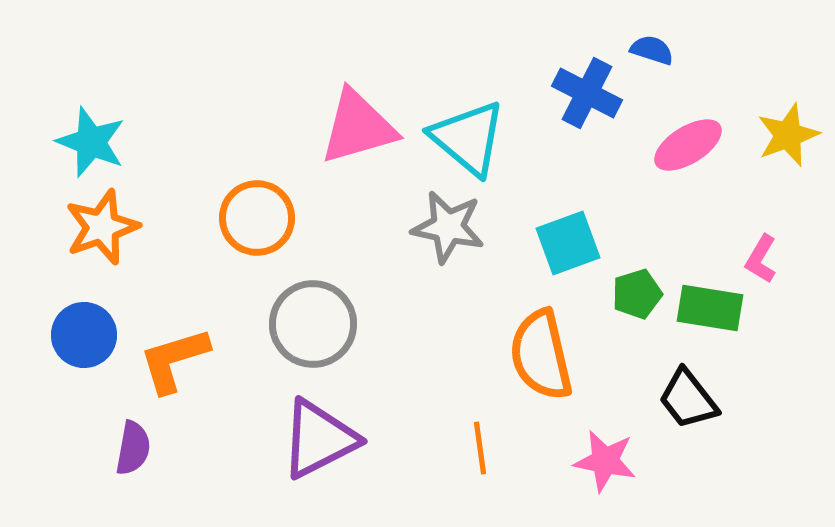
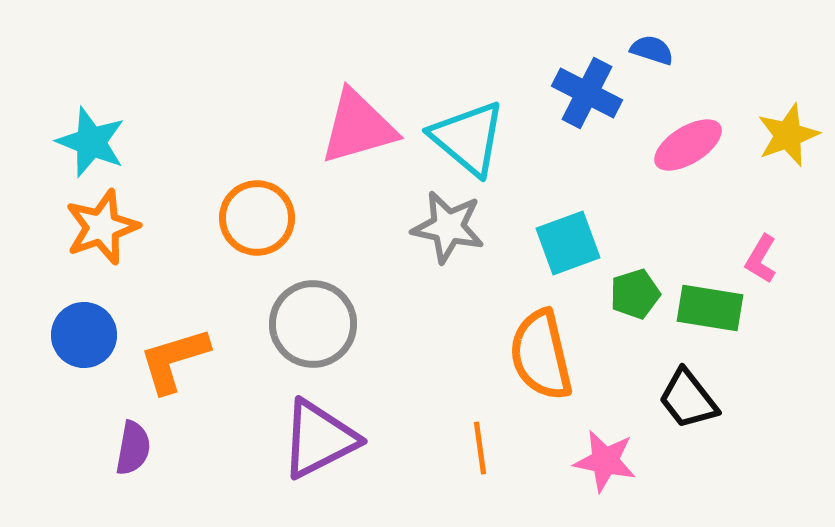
green pentagon: moved 2 px left
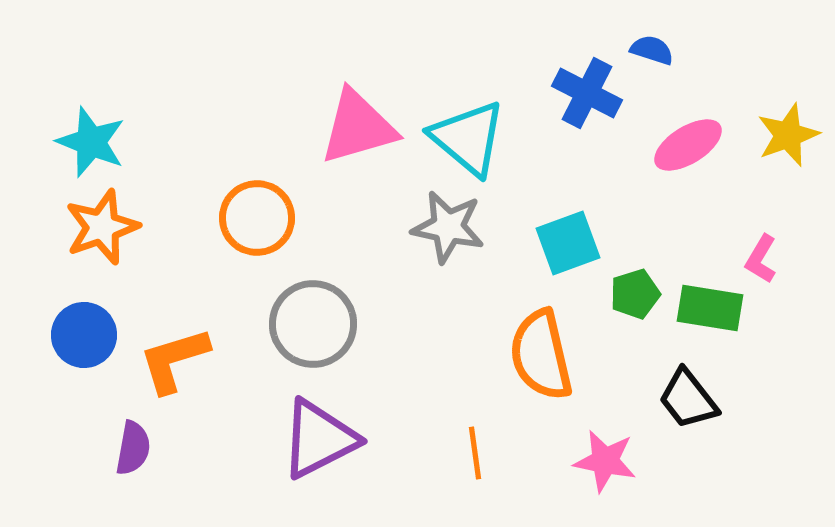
orange line: moved 5 px left, 5 px down
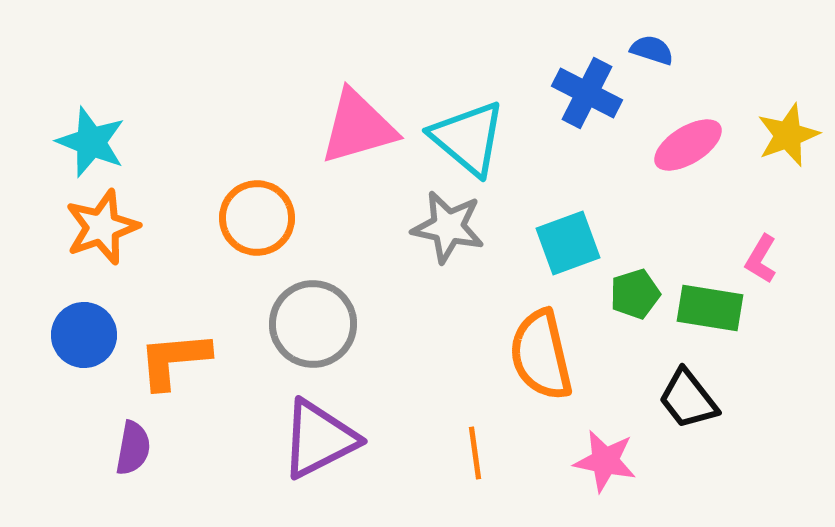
orange L-shape: rotated 12 degrees clockwise
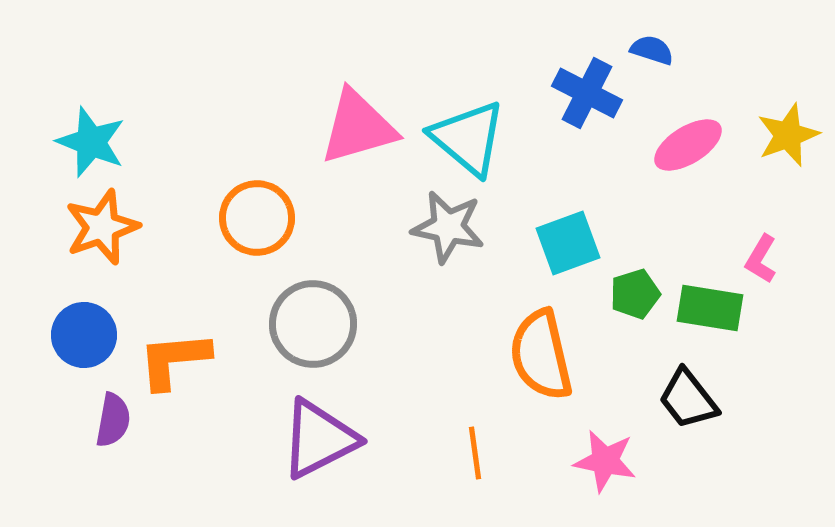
purple semicircle: moved 20 px left, 28 px up
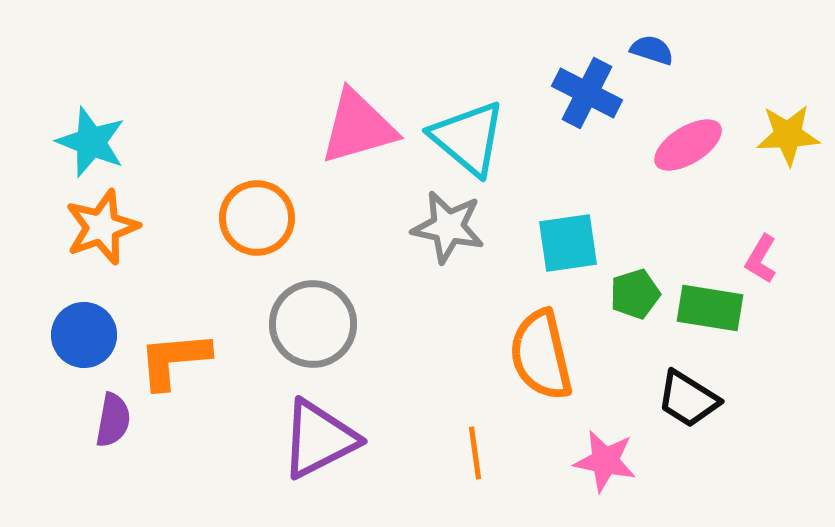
yellow star: rotated 18 degrees clockwise
cyan square: rotated 12 degrees clockwise
black trapezoid: rotated 20 degrees counterclockwise
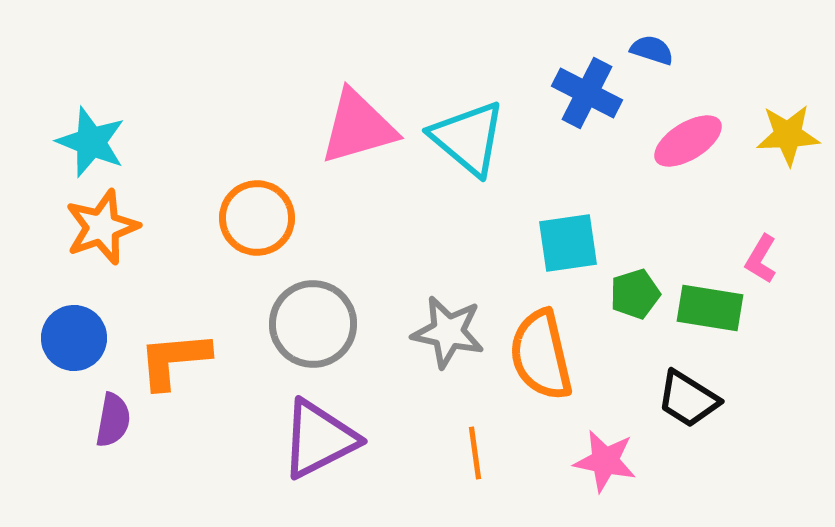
pink ellipse: moved 4 px up
gray star: moved 105 px down
blue circle: moved 10 px left, 3 px down
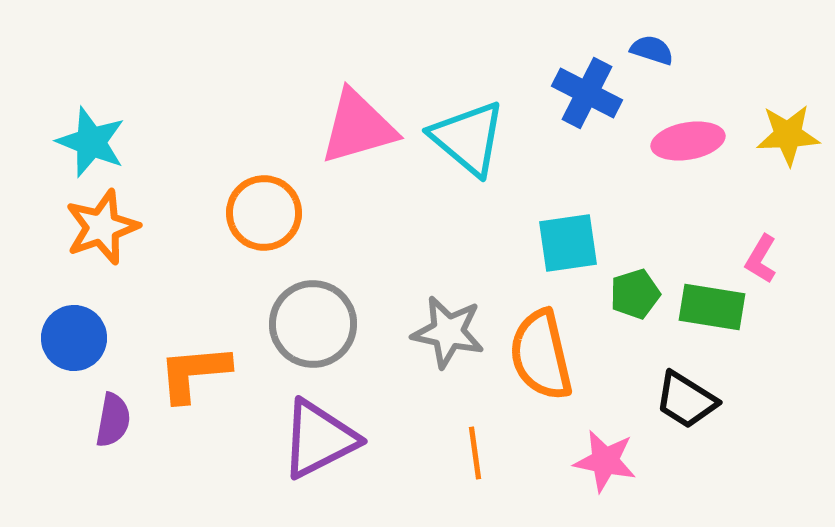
pink ellipse: rotated 22 degrees clockwise
orange circle: moved 7 px right, 5 px up
green rectangle: moved 2 px right, 1 px up
orange L-shape: moved 20 px right, 13 px down
black trapezoid: moved 2 px left, 1 px down
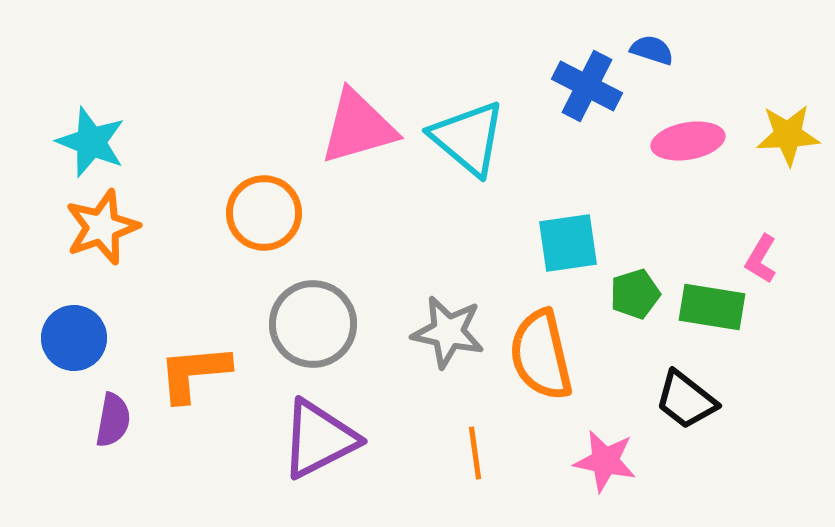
blue cross: moved 7 px up
black trapezoid: rotated 6 degrees clockwise
